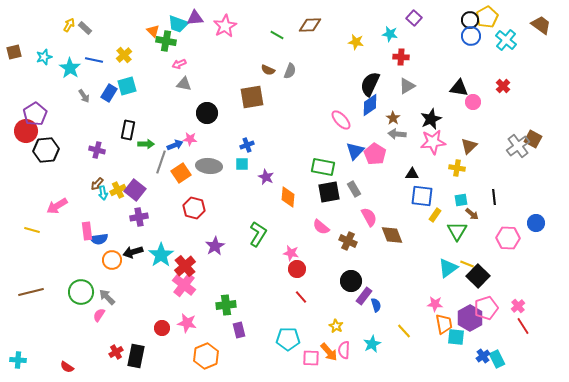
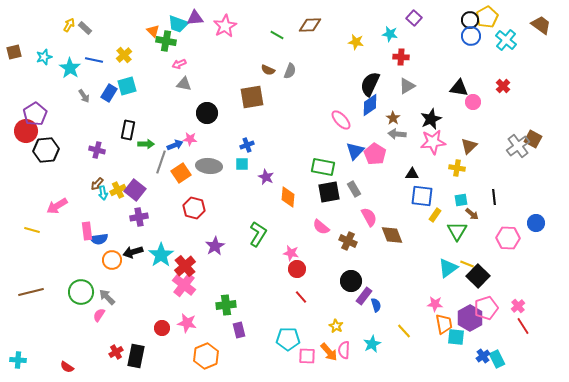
pink square at (311, 358): moved 4 px left, 2 px up
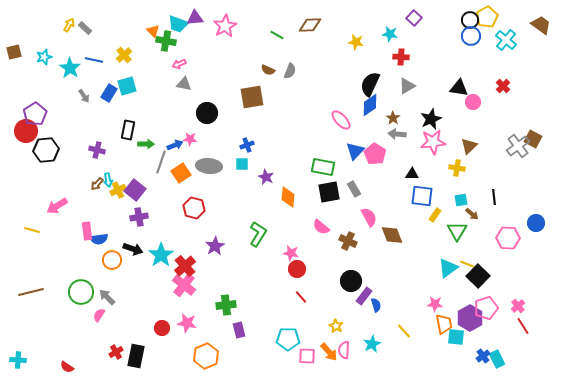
cyan arrow at (103, 193): moved 5 px right, 13 px up
black arrow at (133, 252): moved 3 px up; rotated 144 degrees counterclockwise
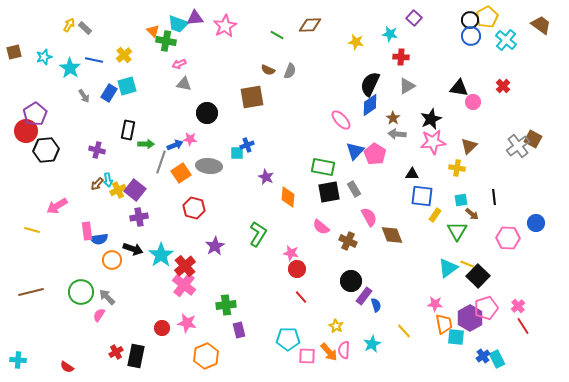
cyan square at (242, 164): moved 5 px left, 11 px up
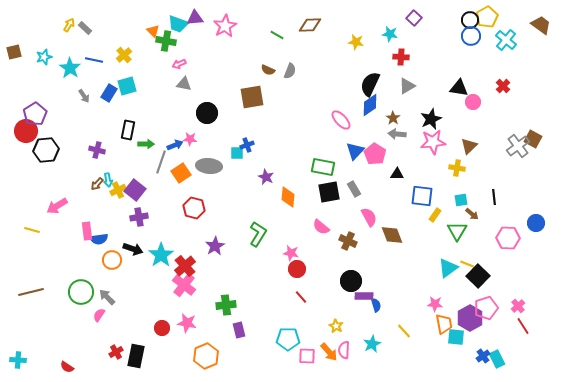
black triangle at (412, 174): moved 15 px left
purple rectangle at (364, 296): rotated 54 degrees clockwise
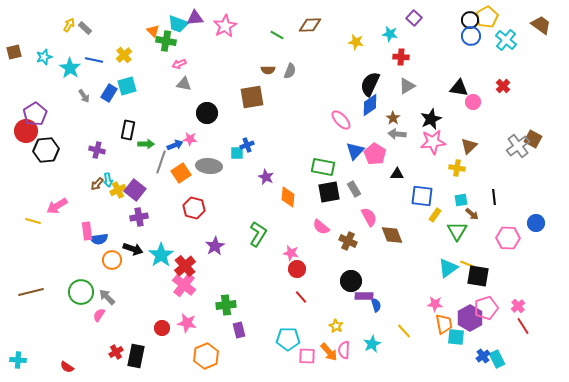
brown semicircle at (268, 70): rotated 24 degrees counterclockwise
yellow line at (32, 230): moved 1 px right, 9 px up
black square at (478, 276): rotated 35 degrees counterclockwise
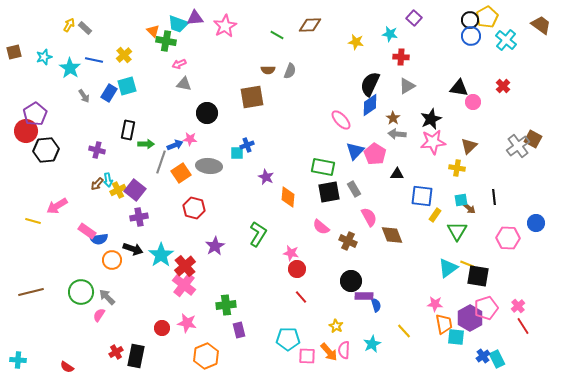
brown arrow at (472, 214): moved 3 px left, 6 px up
pink rectangle at (87, 231): rotated 48 degrees counterclockwise
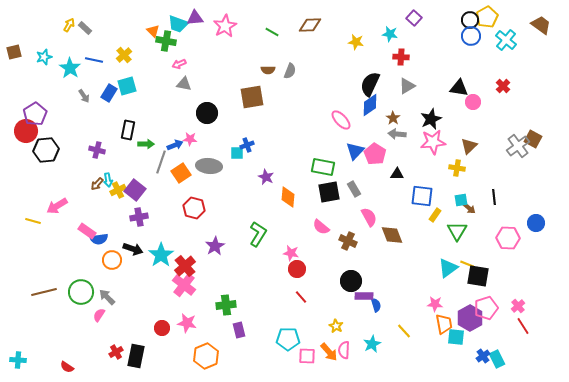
green line at (277, 35): moved 5 px left, 3 px up
brown line at (31, 292): moved 13 px right
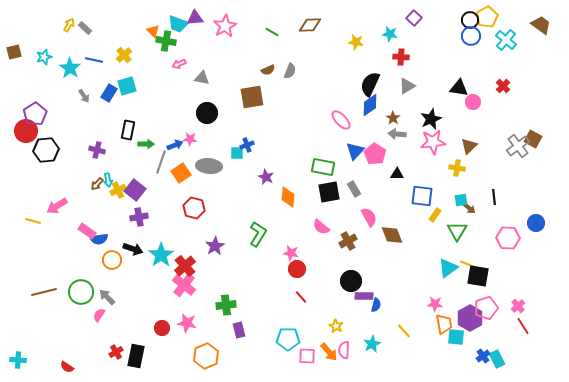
brown semicircle at (268, 70): rotated 24 degrees counterclockwise
gray triangle at (184, 84): moved 18 px right, 6 px up
brown cross at (348, 241): rotated 36 degrees clockwise
blue semicircle at (376, 305): rotated 32 degrees clockwise
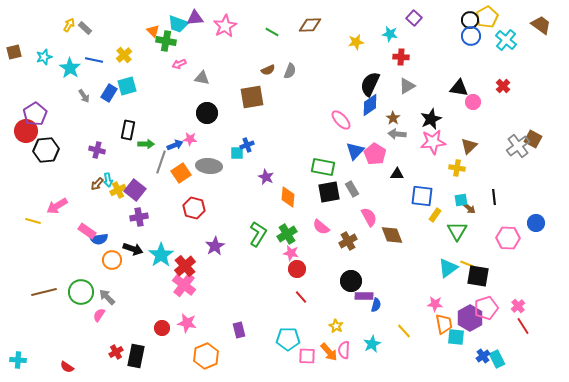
yellow star at (356, 42): rotated 21 degrees counterclockwise
gray rectangle at (354, 189): moved 2 px left
green cross at (226, 305): moved 61 px right, 71 px up; rotated 24 degrees counterclockwise
